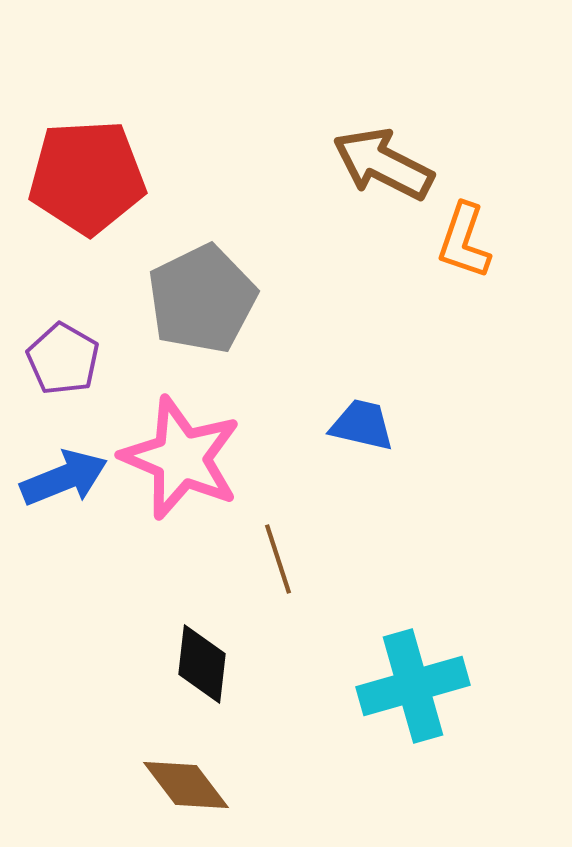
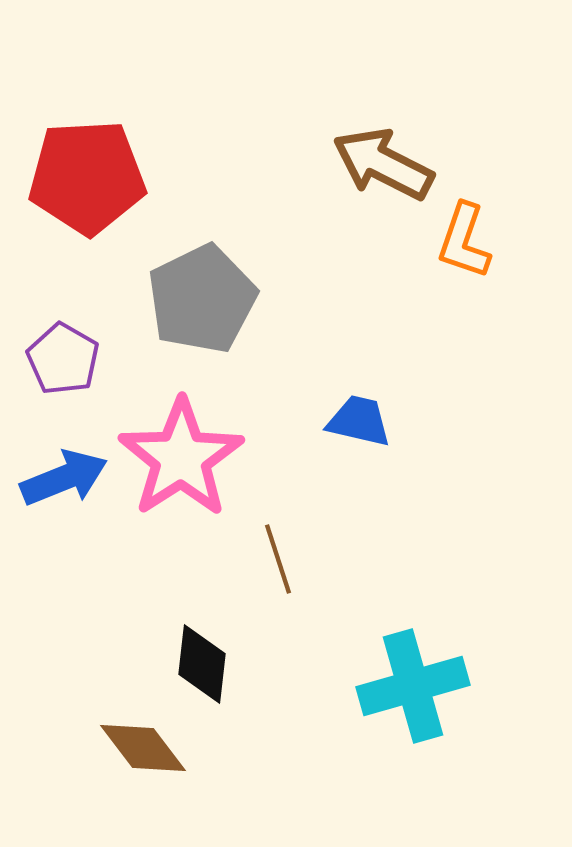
blue trapezoid: moved 3 px left, 4 px up
pink star: rotated 16 degrees clockwise
brown diamond: moved 43 px left, 37 px up
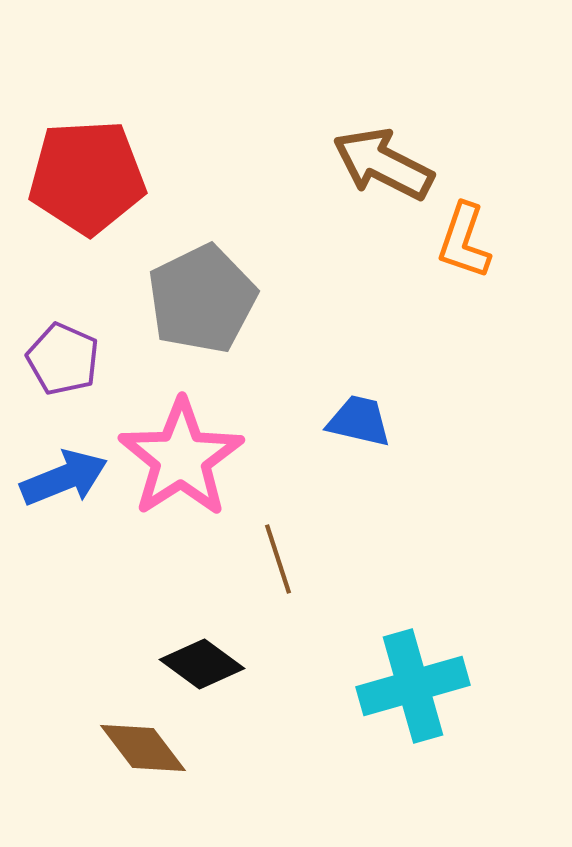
purple pentagon: rotated 6 degrees counterclockwise
black diamond: rotated 60 degrees counterclockwise
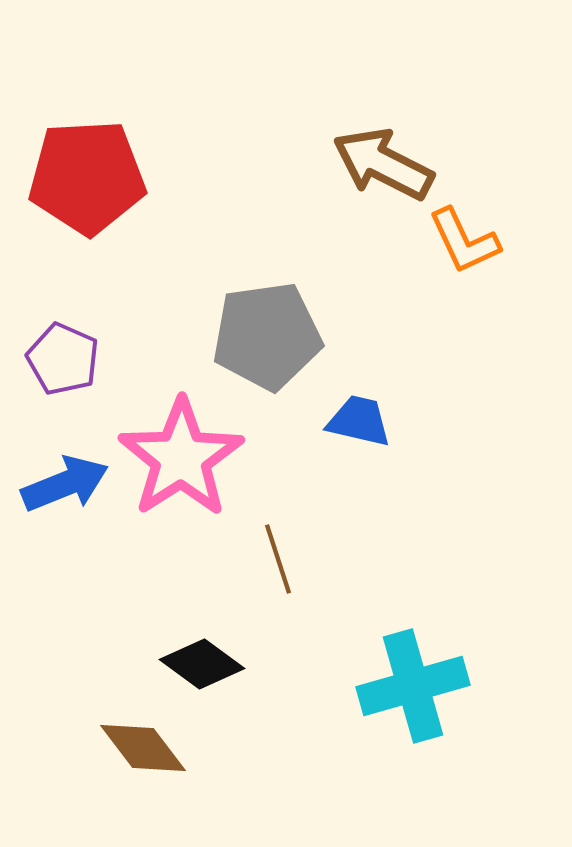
orange L-shape: rotated 44 degrees counterclockwise
gray pentagon: moved 65 px right, 37 px down; rotated 18 degrees clockwise
blue arrow: moved 1 px right, 6 px down
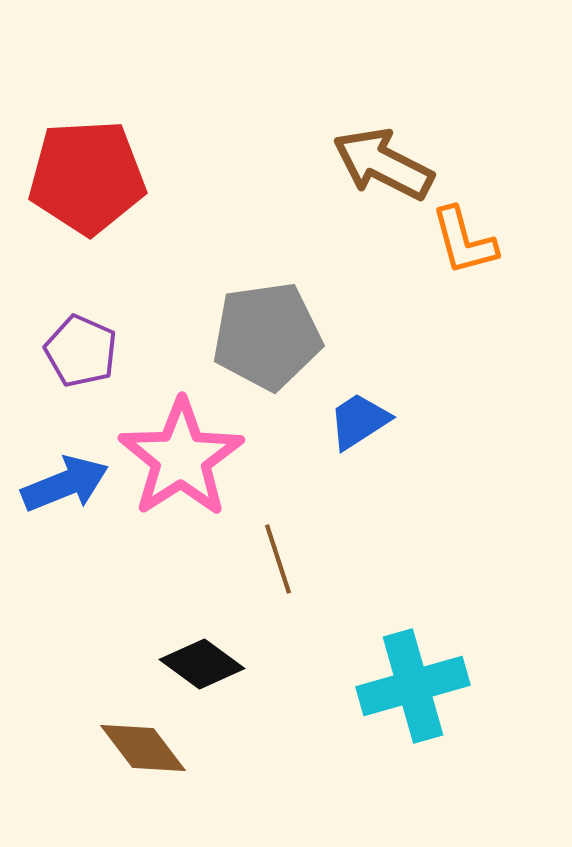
orange L-shape: rotated 10 degrees clockwise
purple pentagon: moved 18 px right, 8 px up
blue trapezoid: rotated 46 degrees counterclockwise
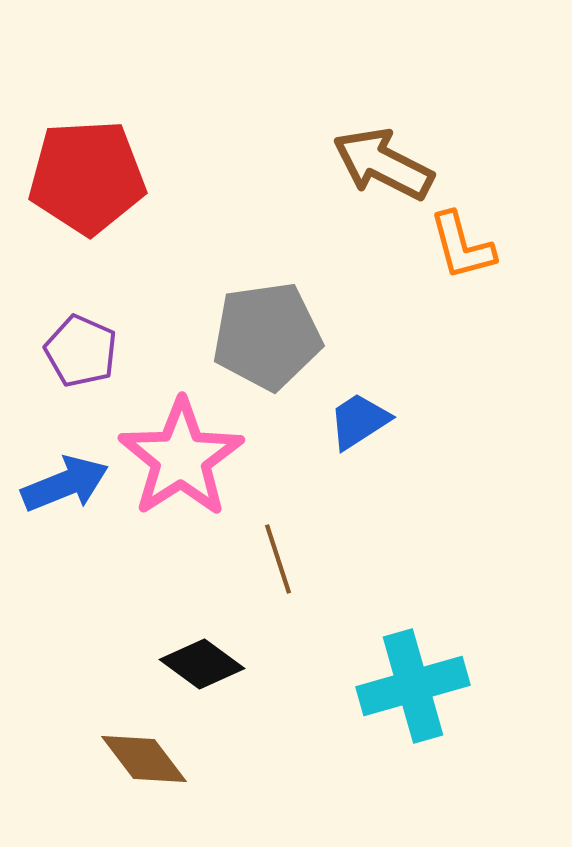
orange L-shape: moved 2 px left, 5 px down
brown diamond: moved 1 px right, 11 px down
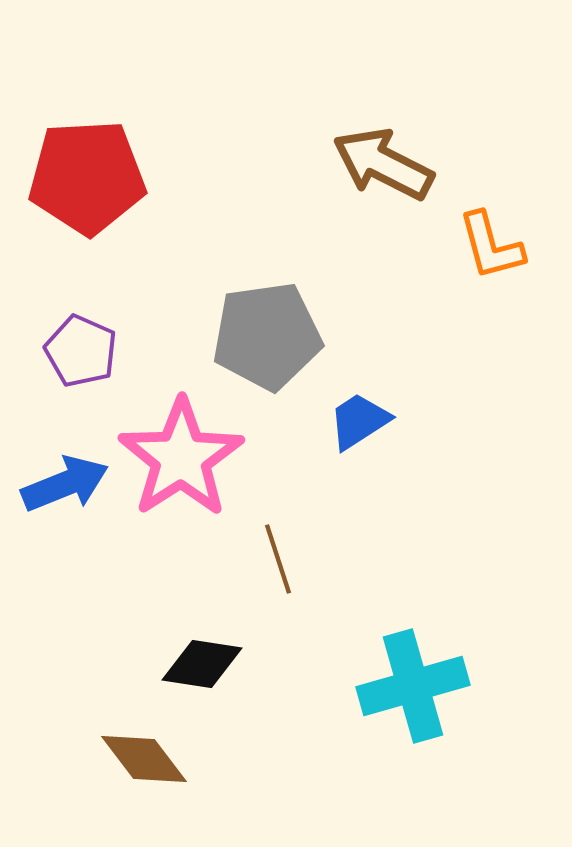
orange L-shape: moved 29 px right
black diamond: rotated 28 degrees counterclockwise
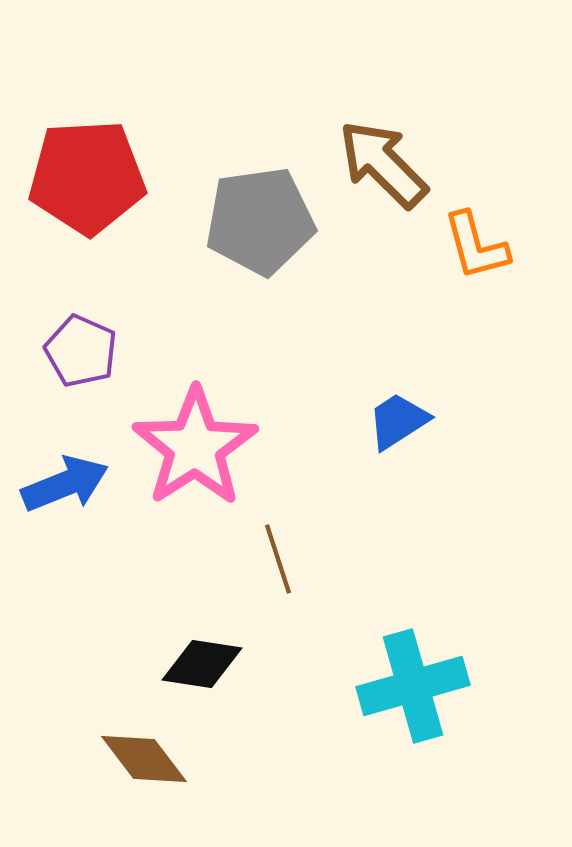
brown arrow: rotated 18 degrees clockwise
orange L-shape: moved 15 px left
gray pentagon: moved 7 px left, 115 px up
blue trapezoid: moved 39 px right
pink star: moved 14 px right, 11 px up
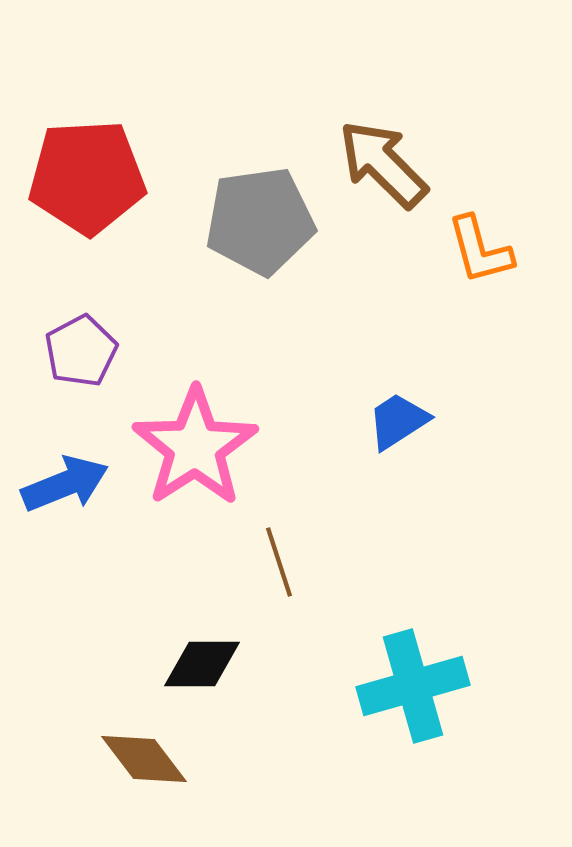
orange L-shape: moved 4 px right, 4 px down
purple pentagon: rotated 20 degrees clockwise
brown line: moved 1 px right, 3 px down
black diamond: rotated 8 degrees counterclockwise
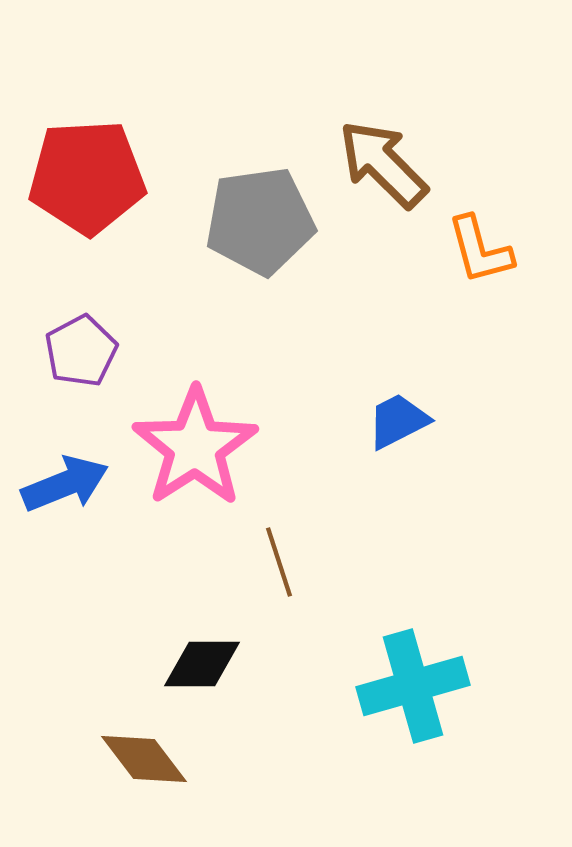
blue trapezoid: rotated 6 degrees clockwise
